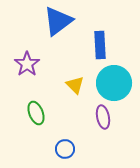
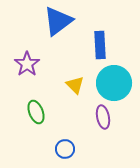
green ellipse: moved 1 px up
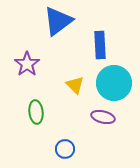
green ellipse: rotated 15 degrees clockwise
purple ellipse: rotated 65 degrees counterclockwise
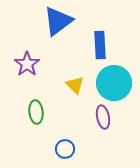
purple ellipse: rotated 65 degrees clockwise
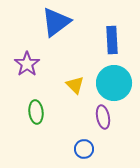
blue triangle: moved 2 px left, 1 px down
blue rectangle: moved 12 px right, 5 px up
blue circle: moved 19 px right
